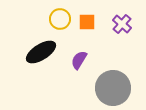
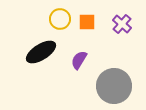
gray circle: moved 1 px right, 2 px up
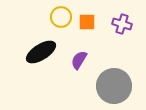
yellow circle: moved 1 px right, 2 px up
purple cross: rotated 24 degrees counterclockwise
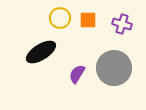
yellow circle: moved 1 px left, 1 px down
orange square: moved 1 px right, 2 px up
purple semicircle: moved 2 px left, 14 px down
gray circle: moved 18 px up
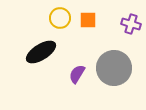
purple cross: moved 9 px right
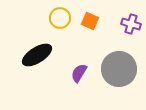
orange square: moved 2 px right, 1 px down; rotated 24 degrees clockwise
black ellipse: moved 4 px left, 3 px down
gray circle: moved 5 px right, 1 px down
purple semicircle: moved 2 px right, 1 px up
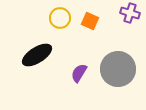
purple cross: moved 1 px left, 11 px up
gray circle: moved 1 px left
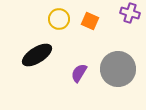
yellow circle: moved 1 px left, 1 px down
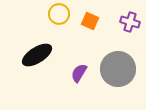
purple cross: moved 9 px down
yellow circle: moved 5 px up
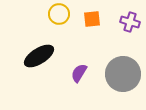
orange square: moved 2 px right, 2 px up; rotated 30 degrees counterclockwise
black ellipse: moved 2 px right, 1 px down
gray circle: moved 5 px right, 5 px down
